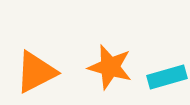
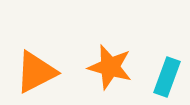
cyan rectangle: rotated 54 degrees counterclockwise
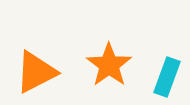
orange star: moved 1 px left, 2 px up; rotated 21 degrees clockwise
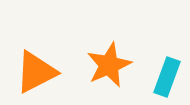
orange star: rotated 12 degrees clockwise
